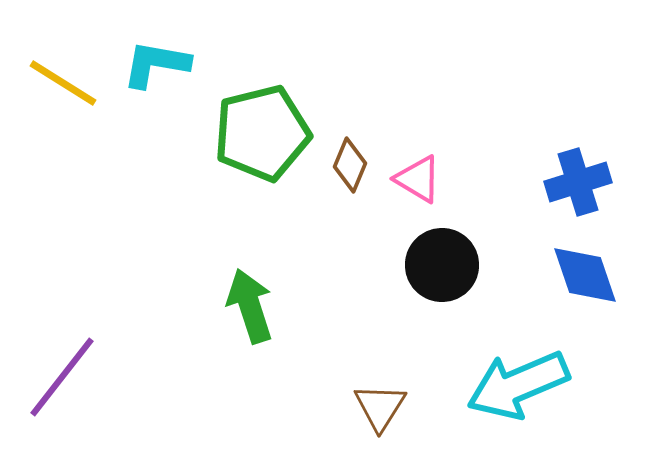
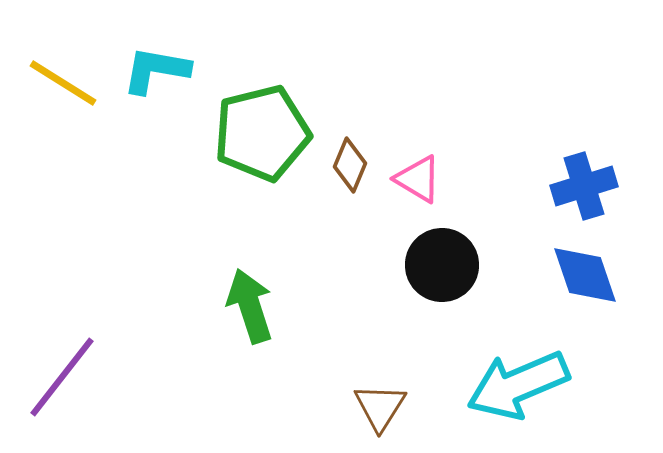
cyan L-shape: moved 6 px down
blue cross: moved 6 px right, 4 px down
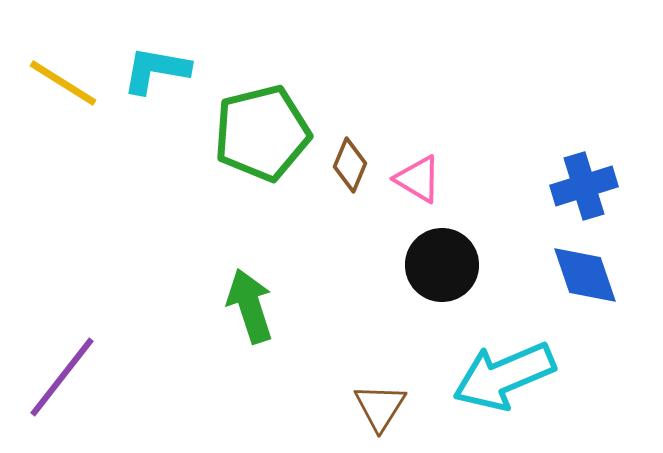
cyan arrow: moved 14 px left, 9 px up
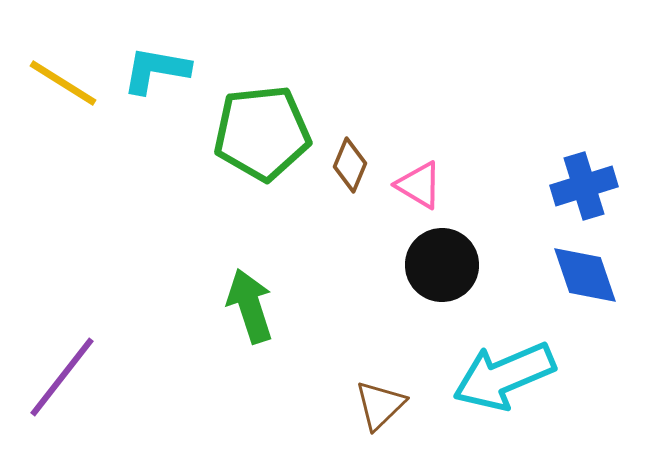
green pentagon: rotated 8 degrees clockwise
pink triangle: moved 1 px right, 6 px down
brown triangle: moved 2 px up; rotated 14 degrees clockwise
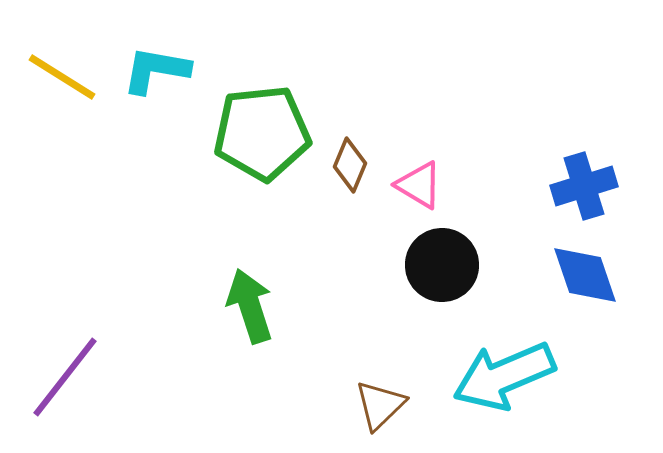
yellow line: moved 1 px left, 6 px up
purple line: moved 3 px right
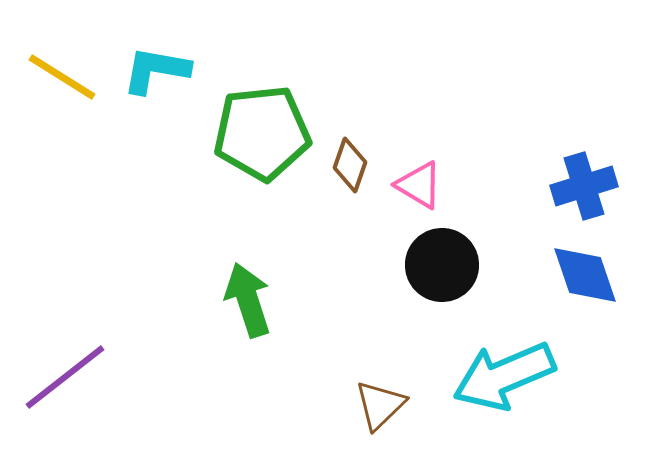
brown diamond: rotated 4 degrees counterclockwise
green arrow: moved 2 px left, 6 px up
purple line: rotated 14 degrees clockwise
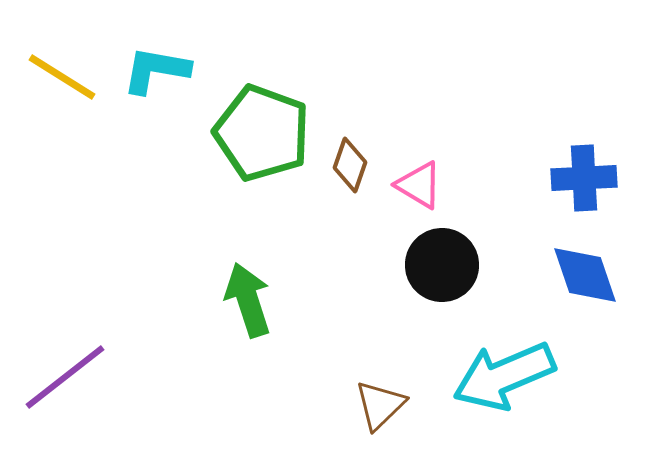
green pentagon: rotated 26 degrees clockwise
blue cross: moved 8 px up; rotated 14 degrees clockwise
